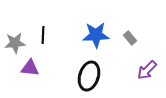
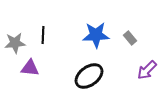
black ellipse: rotated 36 degrees clockwise
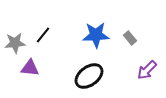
black line: rotated 36 degrees clockwise
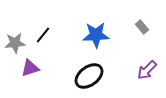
gray rectangle: moved 12 px right, 11 px up
purple triangle: rotated 24 degrees counterclockwise
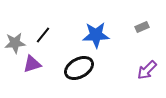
gray rectangle: rotated 72 degrees counterclockwise
purple triangle: moved 2 px right, 4 px up
black ellipse: moved 10 px left, 8 px up; rotated 8 degrees clockwise
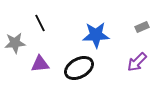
black line: moved 3 px left, 12 px up; rotated 66 degrees counterclockwise
purple triangle: moved 8 px right; rotated 12 degrees clockwise
purple arrow: moved 10 px left, 8 px up
